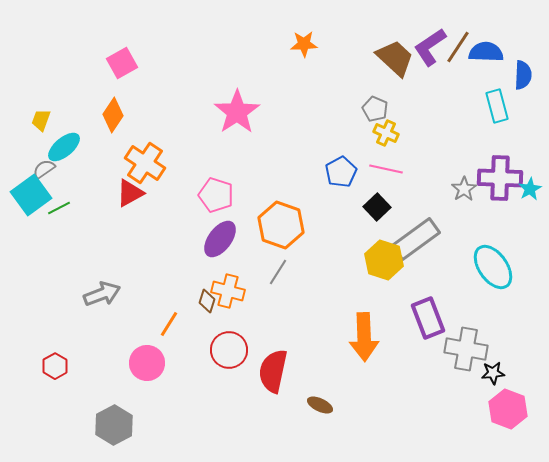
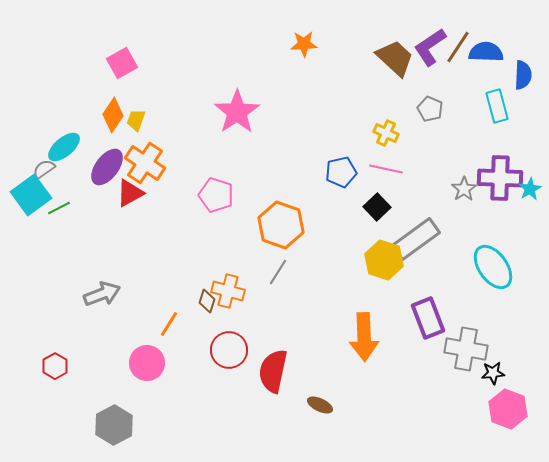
gray pentagon at (375, 109): moved 55 px right
yellow trapezoid at (41, 120): moved 95 px right
blue pentagon at (341, 172): rotated 16 degrees clockwise
purple ellipse at (220, 239): moved 113 px left, 72 px up
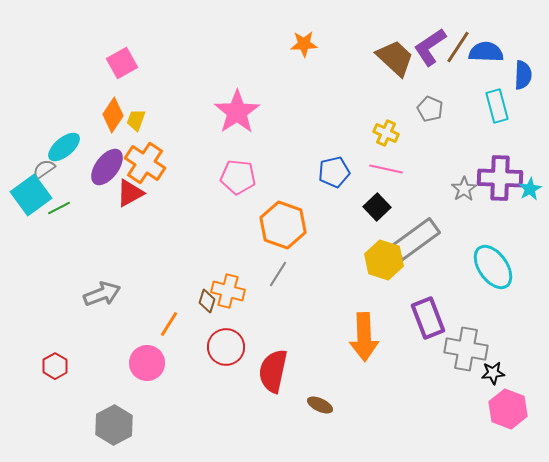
blue pentagon at (341, 172): moved 7 px left
pink pentagon at (216, 195): moved 22 px right, 18 px up; rotated 12 degrees counterclockwise
orange hexagon at (281, 225): moved 2 px right
gray line at (278, 272): moved 2 px down
red circle at (229, 350): moved 3 px left, 3 px up
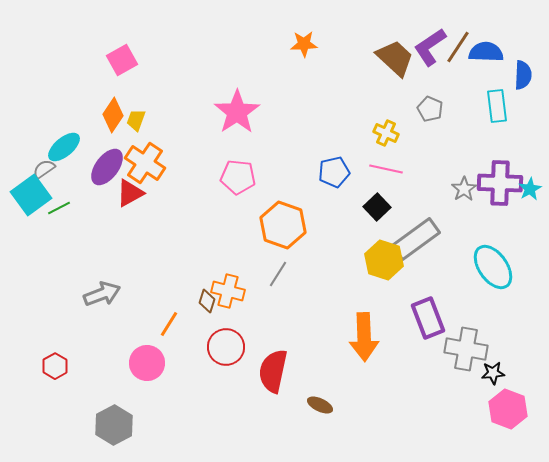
pink square at (122, 63): moved 3 px up
cyan rectangle at (497, 106): rotated 8 degrees clockwise
purple cross at (500, 178): moved 5 px down
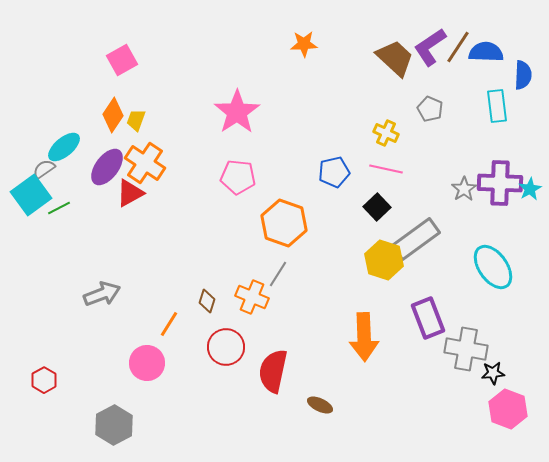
orange hexagon at (283, 225): moved 1 px right, 2 px up
orange cross at (228, 291): moved 24 px right, 6 px down; rotated 8 degrees clockwise
red hexagon at (55, 366): moved 11 px left, 14 px down
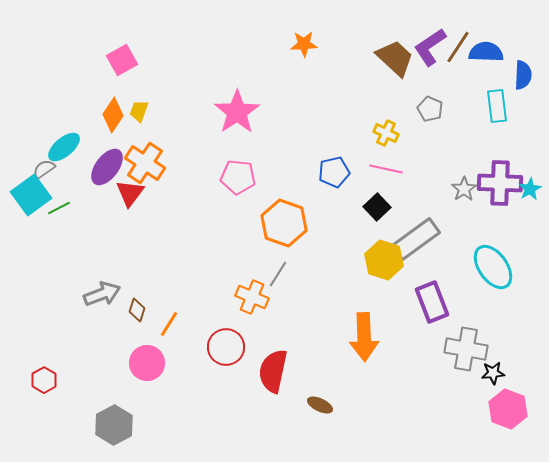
yellow trapezoid at (136, 120): moved 3 px right, 9 px up
red triangle at (130, 193): rotated 24 degrees counterclockwise
brown diamond at (207, 301): moved 70 px left, 9 px down
purple rectangle at (428, 318): moved 4 px right, 16 px up
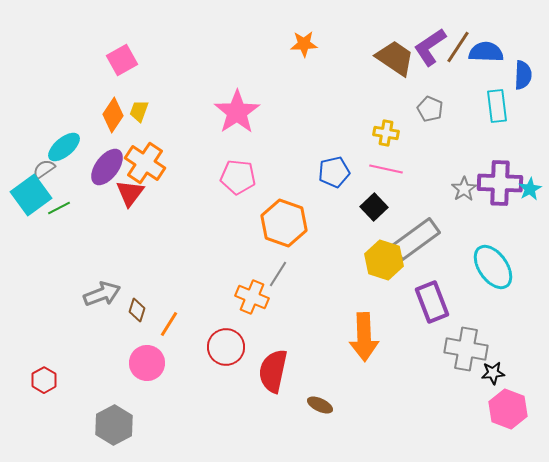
brown trapezoid at (395, 58): rotated 9 degrees counterclockwise
yellow cross at (386, 133): rotated 15 degrees counterclockwise
black square at (377, 207): moved 3 px left
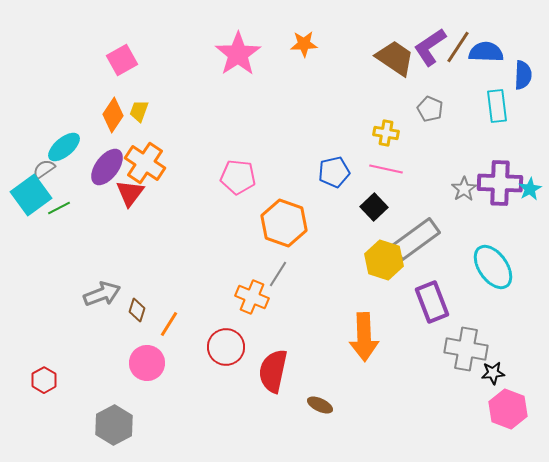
pink star at (237, 112): moved 1 px right, 58 px up
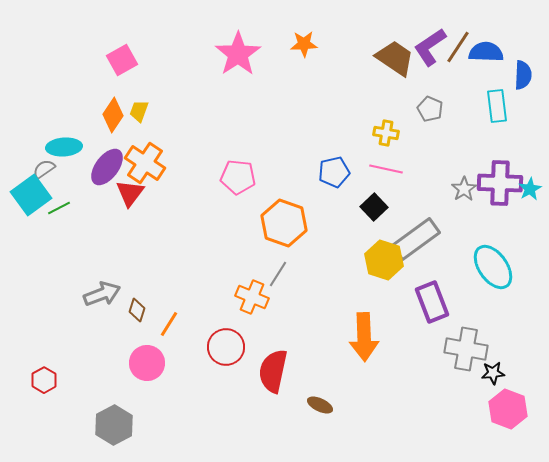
cyan ellipse at (64, 147): rotated 36 degrees clockwise
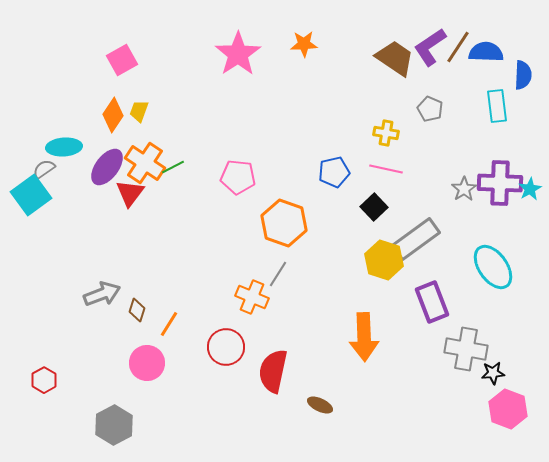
green line at (59, 208): moved 114 px right, 41 px up
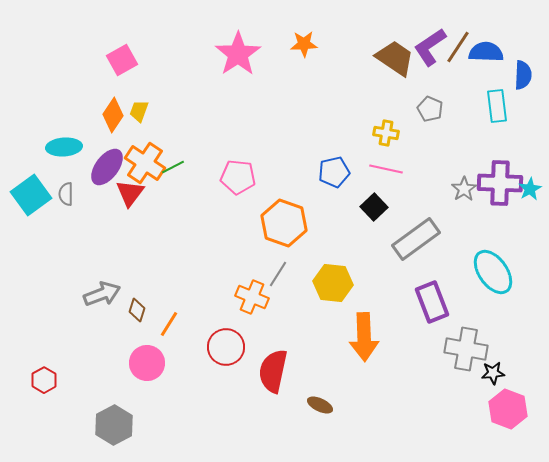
gray semicircle at (44, 169): moved 22 px right, 25 px down; rotated 55 degrees counterclockwise
yellow hexagon at (384, 260): moved 51 px left, 23 px down; rotated 12 degrees counterclockwise
cyan ellipse at (493, 267): moved 5 px down
